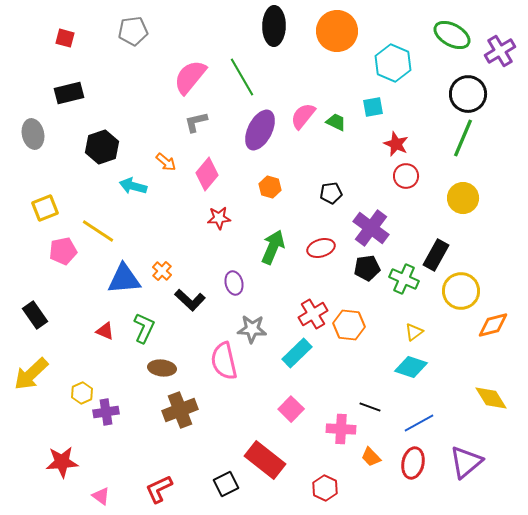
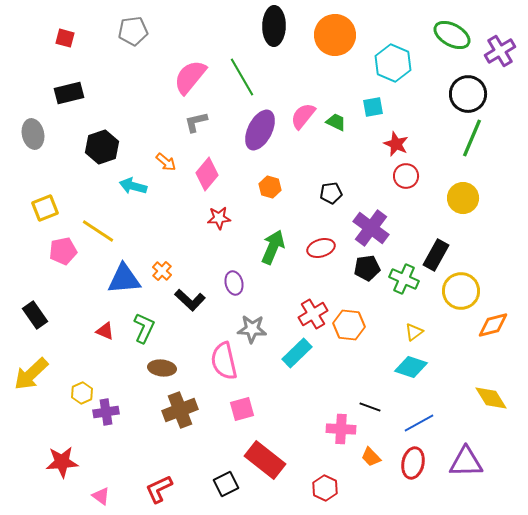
orange circle at (337, 31): moved 2 px left, 4 px down
green line at (463, 138): moved 9 px right
pink square at (291, 409): moved 49 px left; rotated 30 degrees clockwise
purple triangle at (466, 462): rotated 39 degrees clockwise
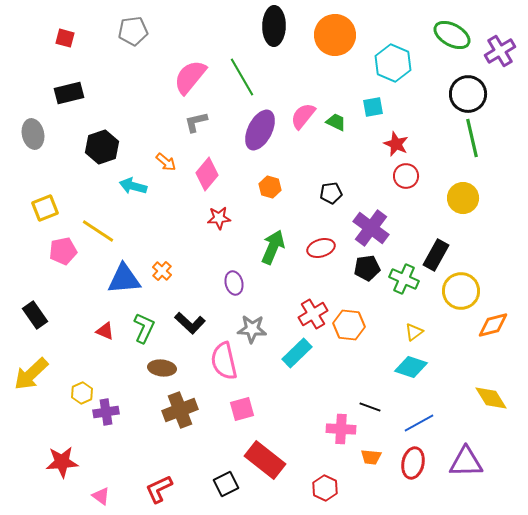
green line at (472, 138): rotated 36 degrees counterclockwise
black L-shape at (190, 300): moved 23 px down
orange trapezoid at (371, 457): rotated 40 degrees counterclockwise
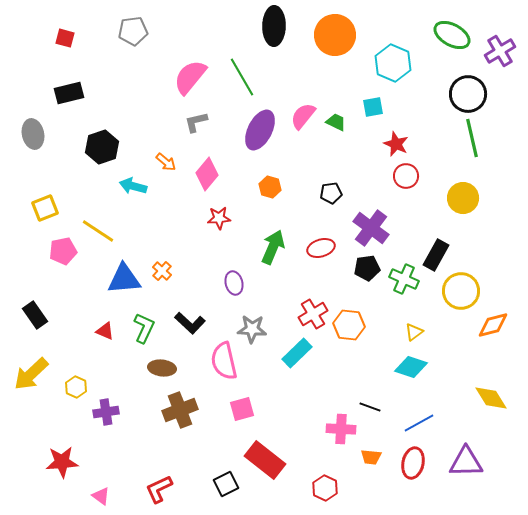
yellow hexagon at (82, 393): moved 6 px left, 6 px up; rotated 10 degrees counterclockwise
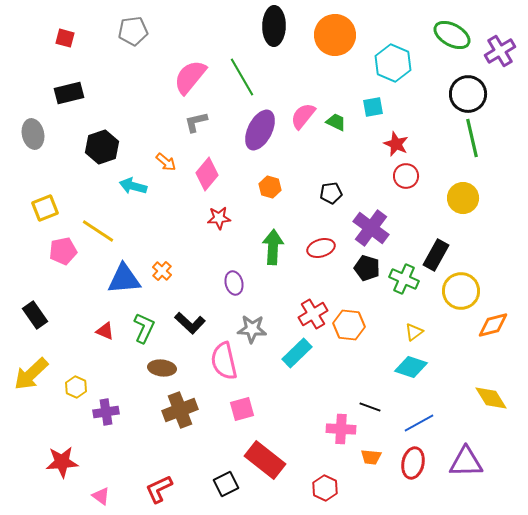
green arrow at (273, 247): rotated 20 degrees counterclockwise
black pentagon at (367, 268): rotated 25 degrees clockwise
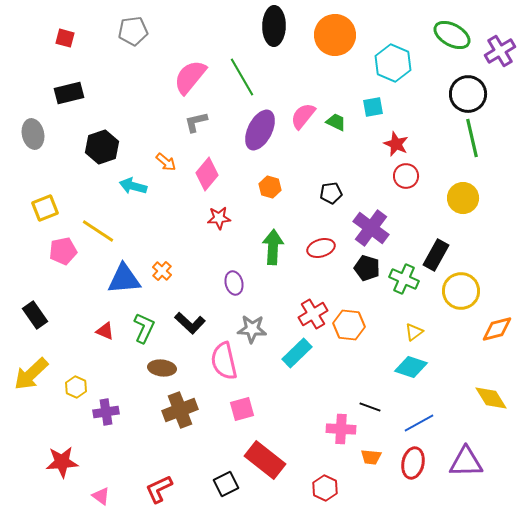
orange diamond at (493, 325): moved 4 px right, 4 px down
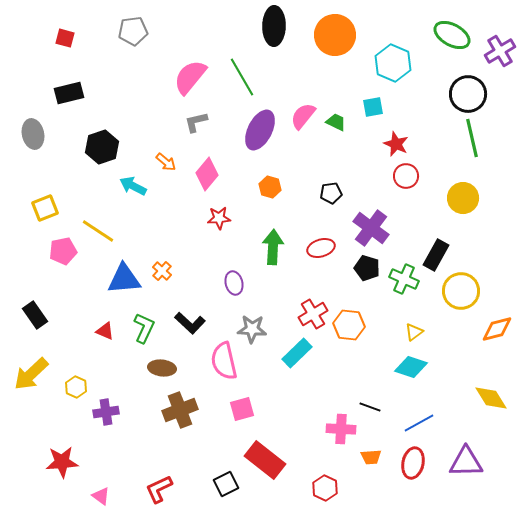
cyan arrow at (133, 186): rotated 12 degrees clockwise
orange trapezoid at (371, 457): rotated 10 degrees counterclockwise
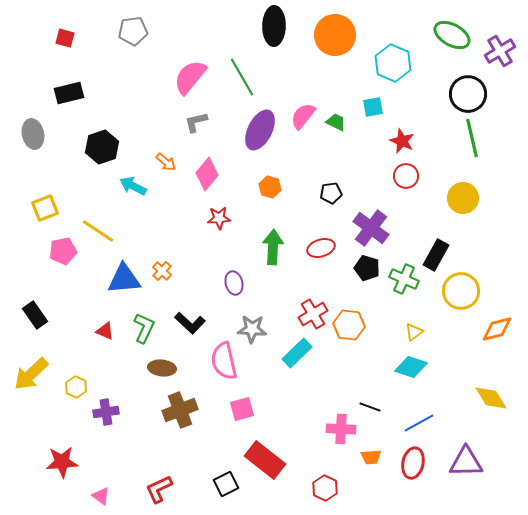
red star at (396, 144): moved 6 px right, 3 px up
